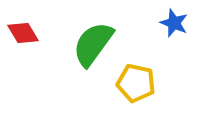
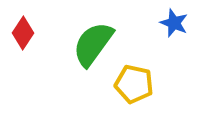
red diamond: rotated 64 degrees clockwise
yellow pentagon: moved 2 px left, 1 px down
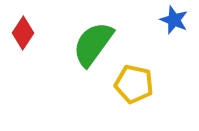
blue star: moved 3 px up
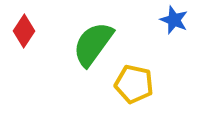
red diamond: moved 1 px right, 2 px up
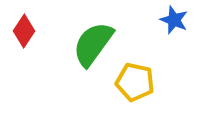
yellow pentagon: moved 1 px right, 2 px up
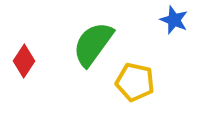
red diamond: moved 30 px down
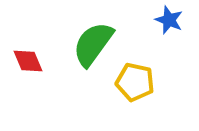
blue star: moved 5 px left
red diamond: moved 4 px right; rotated 56 degrees counterclockwise
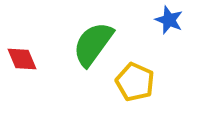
red diamond: moved 6 px left, 2 px up
yellow pentagon: rotated 12 degrees clockwise
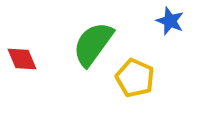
blue star: moved 1 px right, 1 px down
yellow pentagon: moved 4 px up
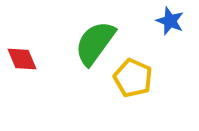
green semicircle: moved 2 px right, 1 px up
yellow pentagon: moved 2 px left
